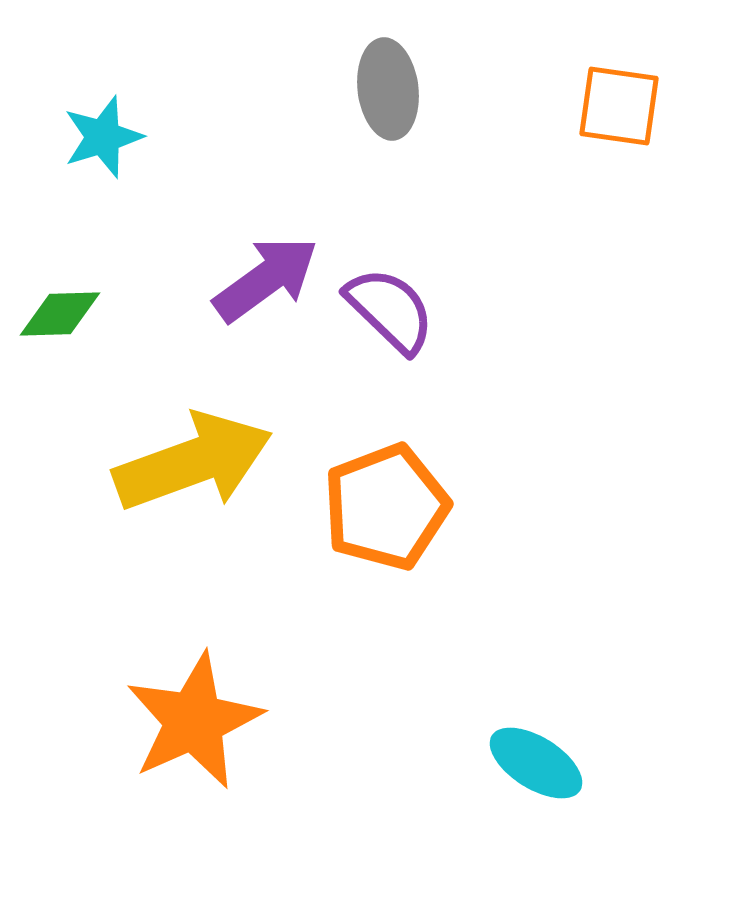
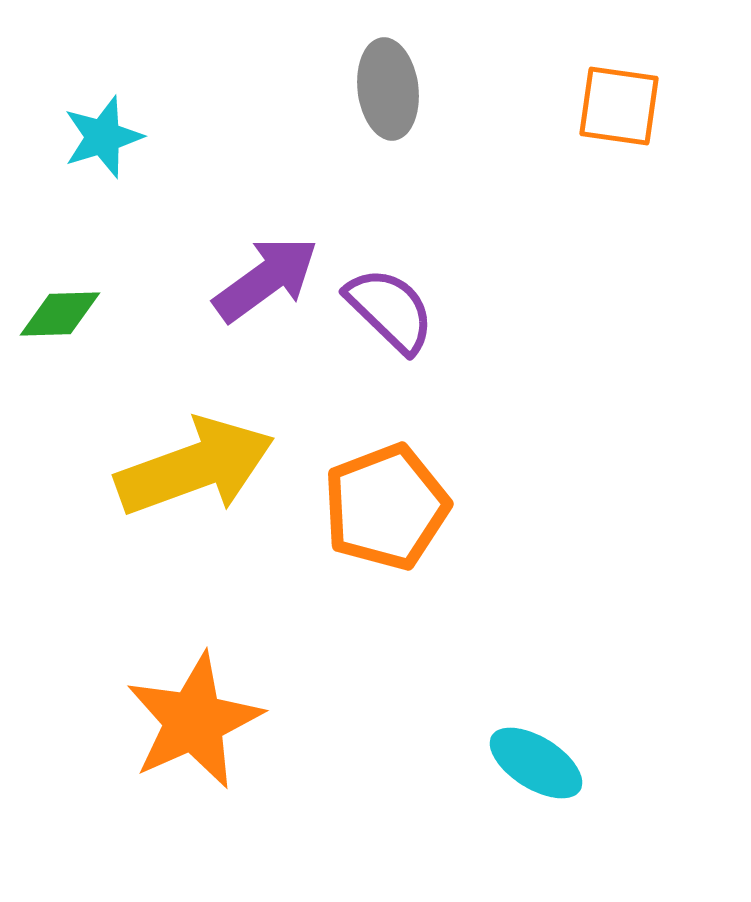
yellow arrow: moved 2 px right, 5 px down
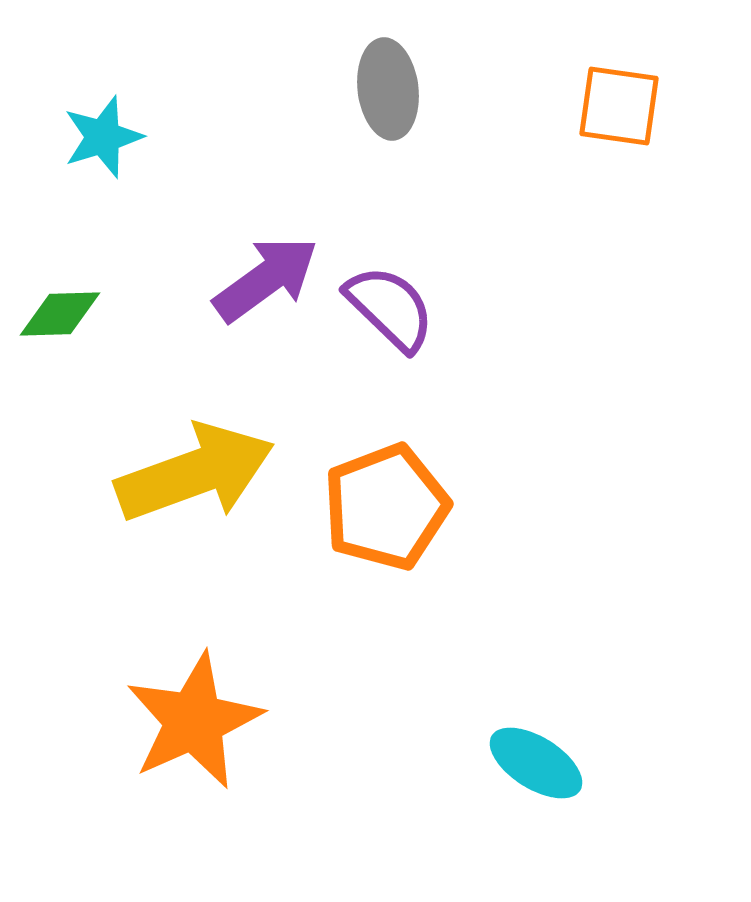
purple semicircle: moved 2 px up
yellow arrow: moved 6 px down
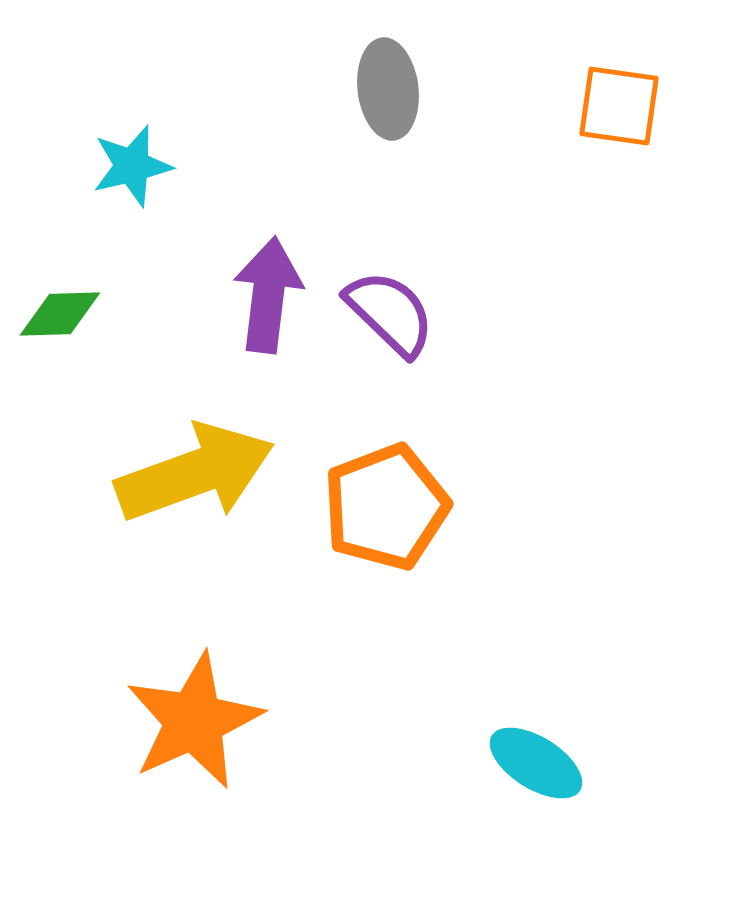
cyan star: moved 29 px right, 29 px down; rotated 4 degrees clockwise
purple arrow: moved 2 px right, 16 px down; rotated 47 degrees counterclockwise
purple semicircle: moved 5 px down
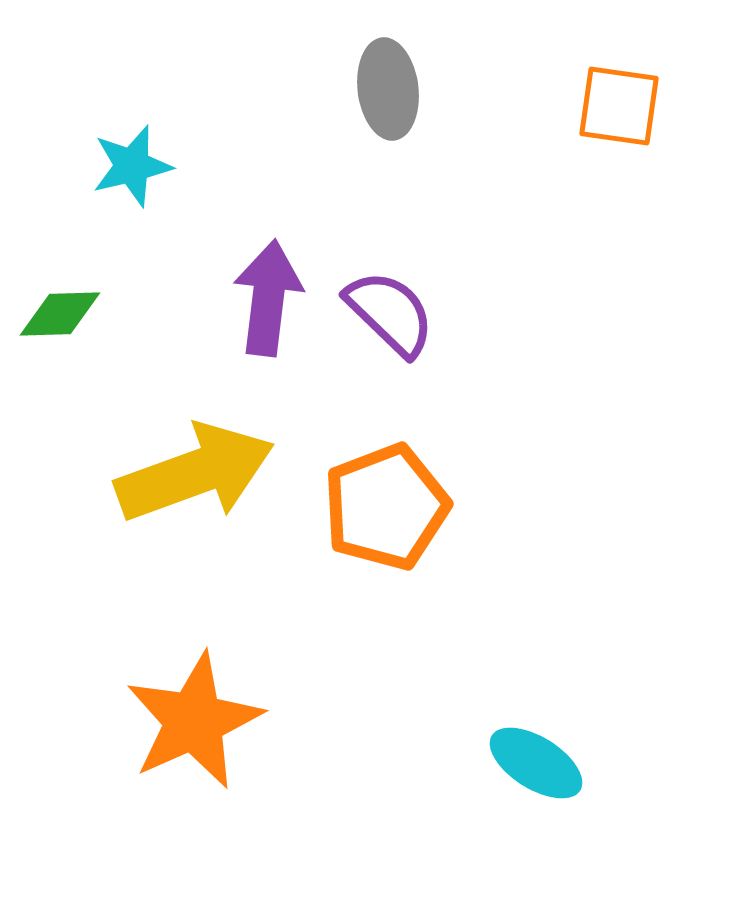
purple arrow: moved 3 px down
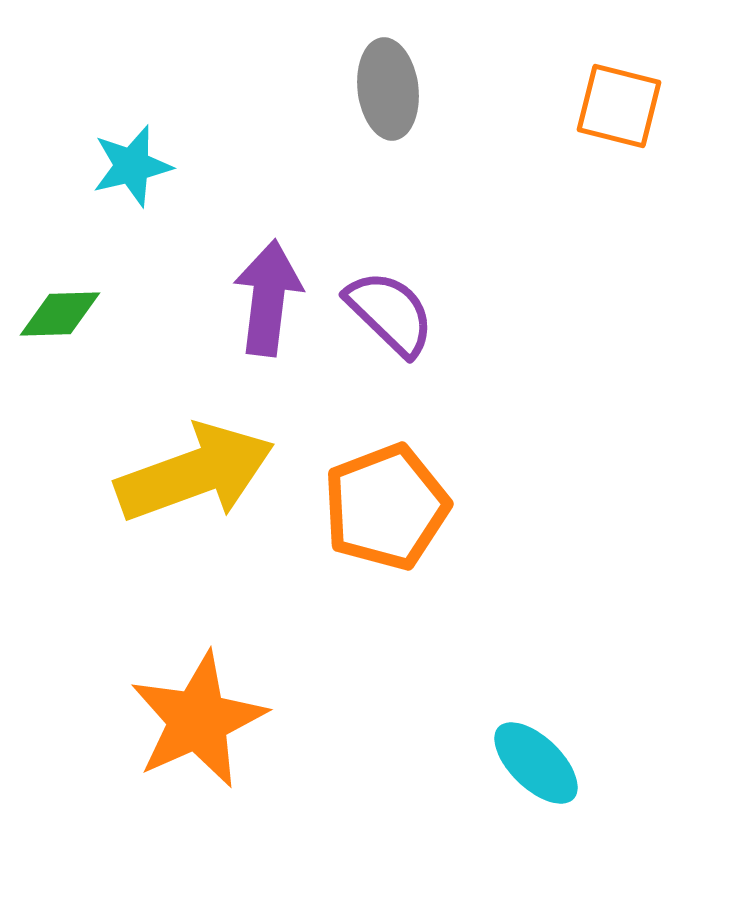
orange square: rotated 6 degrees clockwise
orange star: moved 4 px right, 1 px up
cyan ellipse: rotated 12 degrees clockwise
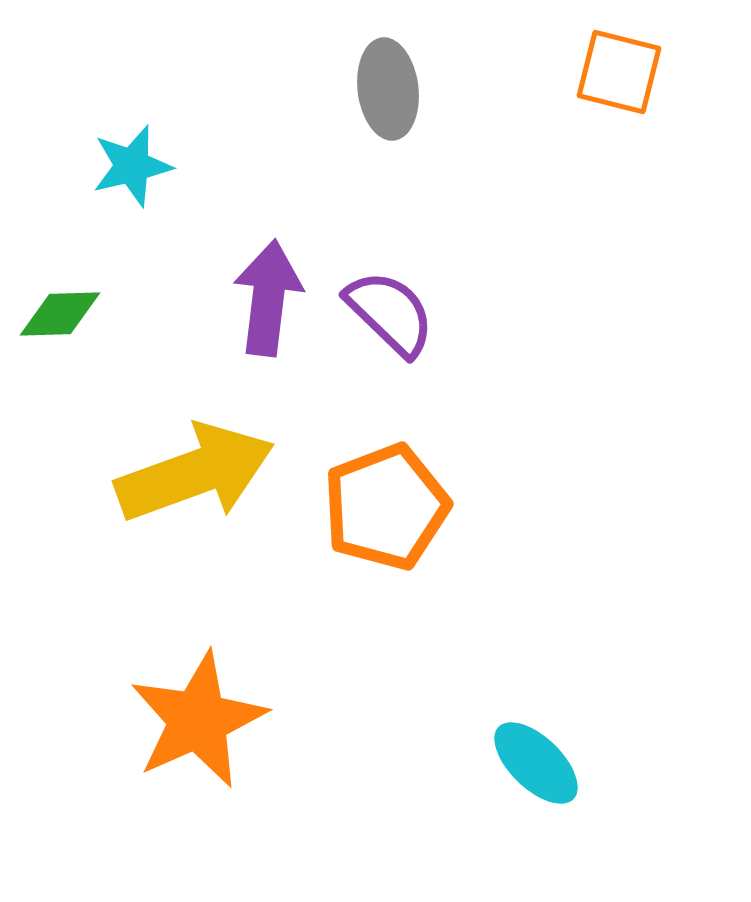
orange square: moved 34 px up
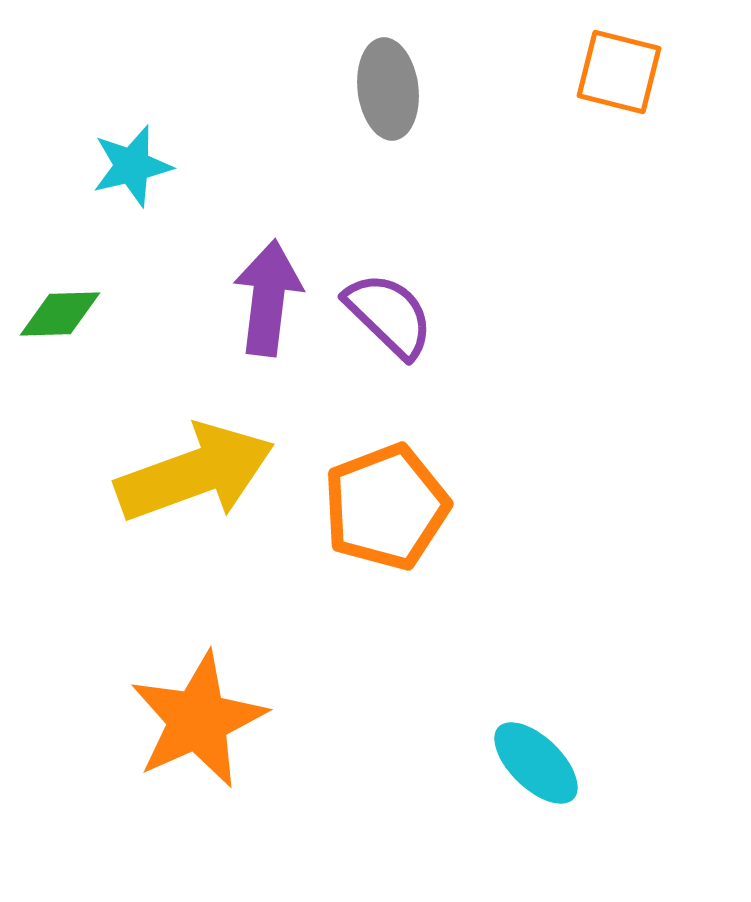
purple semicircle: moved 1 px left, 2 px down
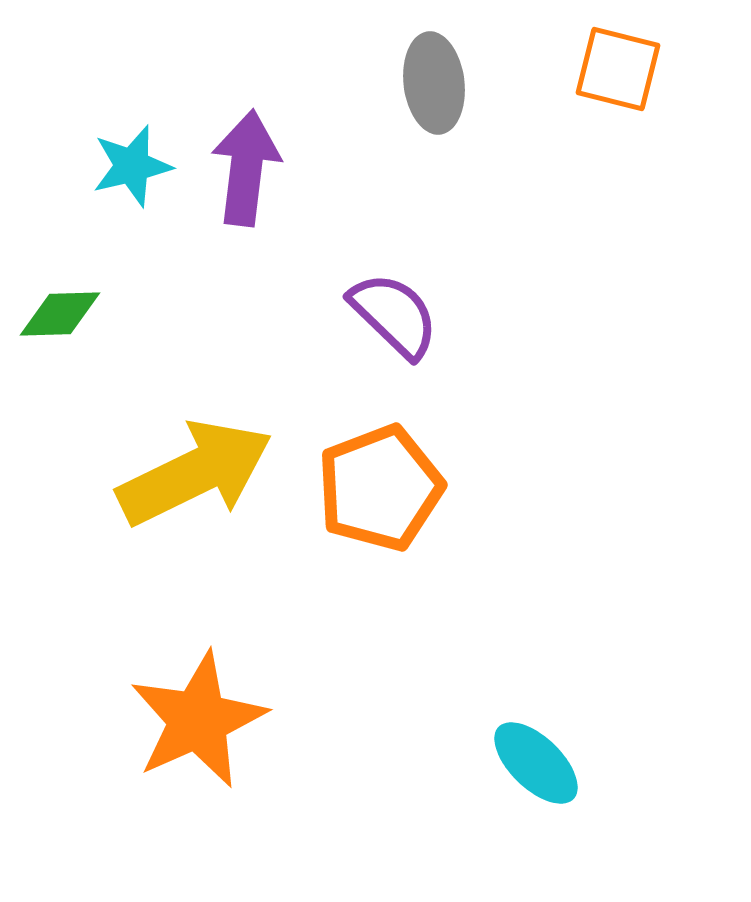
orange square: moved 1 px left, 3 px up
gray ellipse: moved 46 px right, 6 px up
purple arrow: moved 22 px left, 130 px up
purple semicircle: moved 5 px right
yellow arrow: rotated 6 degrees counterclockwise
orange pentagon: moved 6 px left, 19 px up
